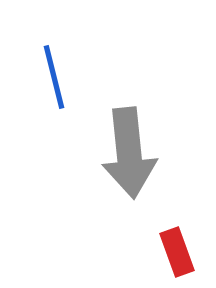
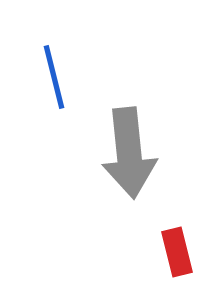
red rectangle: rotated 6 degrees clockwise
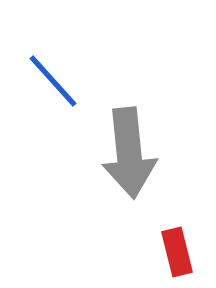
blue line: moved 1 px left, 4 px down; rotated 28 degrees counterclockwise
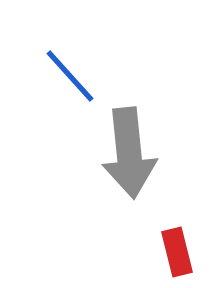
blue line: moved 17 px right, 5 px up
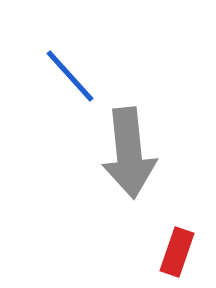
red rectangle: rotated 33 degrees clockwise
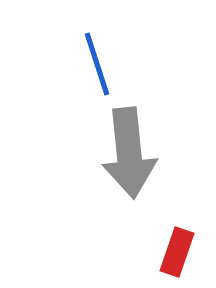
blue line: moved 27 px right, 12 px up; rotated 24 degrees clockwise
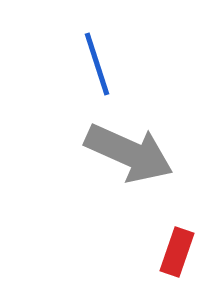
gray arrow: rotated 60 degrees counterclockwise
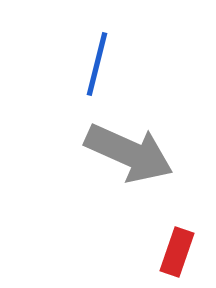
blue line: rotated 32 degrees clockwise
